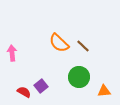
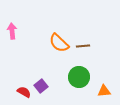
brown line: rotated 48 degrees counterclockwise
pink arrow: moved 22 px up
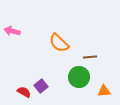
pink arrow: rotated 70 degrees counterclockwise
brown line: moved 7 px right, 11 px down
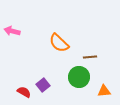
purple square: moved 2 px right, 1 px up
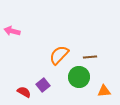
orange semicircle: moved 12 px down; rotated 90 degrees clockwise
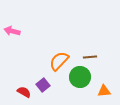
orange semicircle: moved 6 px down
green circle: moved 1 px right
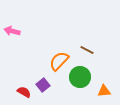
brown line: moved 3 px left, 7 px up; rotated 32 degrees clockwise
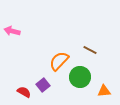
brown line: moved 3 px right
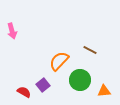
pink arrow: rotated 119 degrees counterclockwise
green circle: moved 3 px down
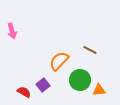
orange triangle: moved 5 px left, 1 px up
